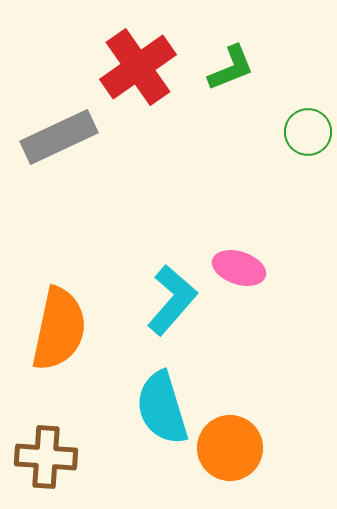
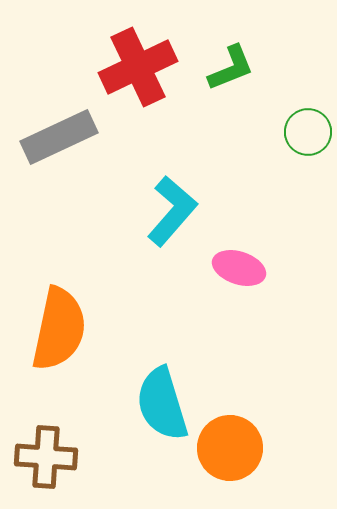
red cross: rotated 10 degrees clockwise
cyan L-shape: moved 89 px up
cyan semicircle: moved 4 px up
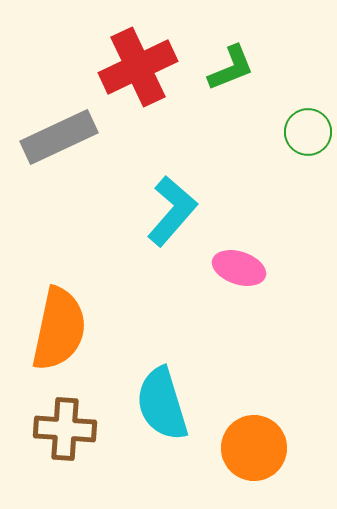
orange circle: moved 24 px right
brown cross: moved 19 px right, 28 px up
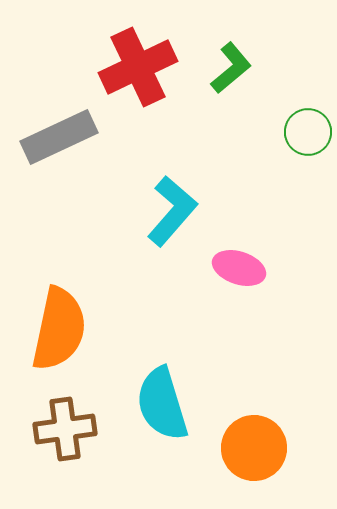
green L-shape: rotated 18 degrees counterclockwise
brown cross: rotated 12 degrees counterclockwise
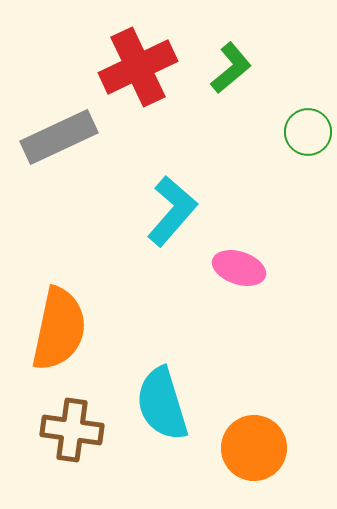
brown cross: moved 7 px right, 1 px down; rotated 16 degrees clockwise
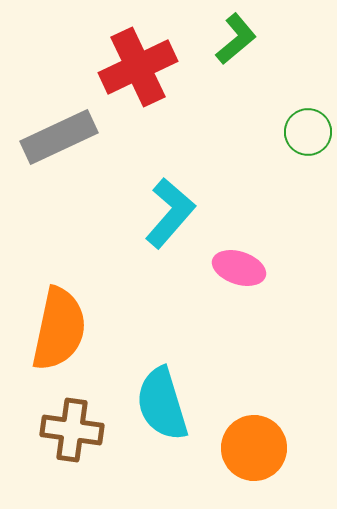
green L-shape: moved 5 px right, 29 px up
cyan L-shape: moved 2 px left, 2 px down
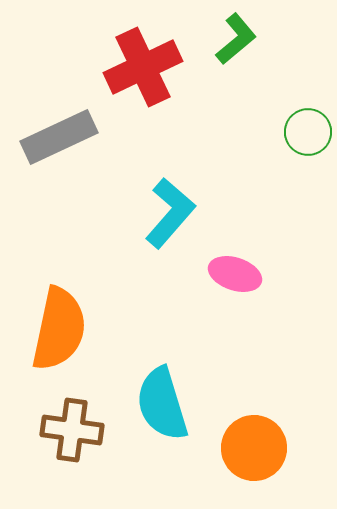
red cross: moved 5 px right
pink ellipse: moved 4 px left, 6 px down
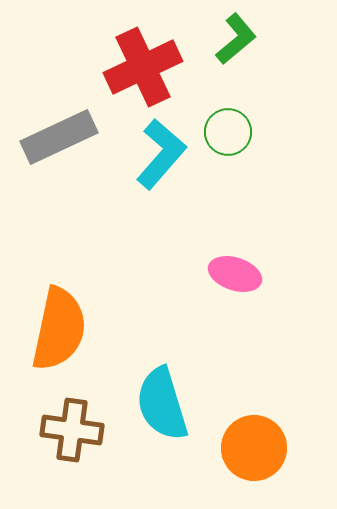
green circle: moved 80 px left
cyan L-shape: moved 9 px left, 59 px up
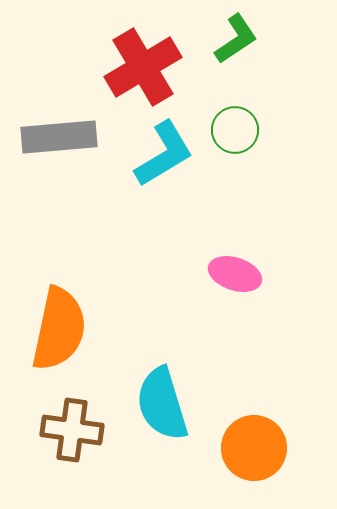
green L-shape: rotated 6 degrees clockwise
red cross: rotated 6 degrees counterclockwise
green circle: moved 7 px right, 2 px up
gray rectangle: rotated 20 degrees clockwise
cyan L-shape: moved 3 px right; rotated 18 degrees clockwise
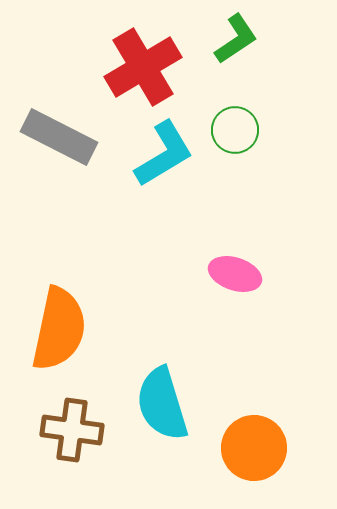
gray rectangle: rotated 32 degrees clockwise
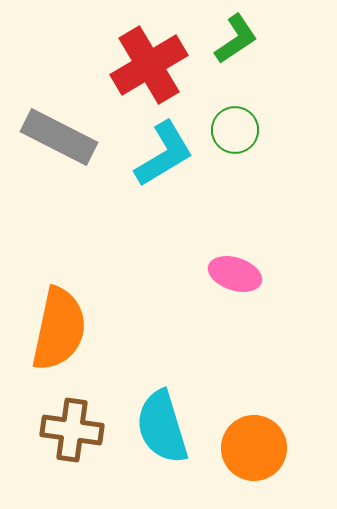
red cross: moved 6 px right, 2 px up
cyan semicircle: moved 23 px down
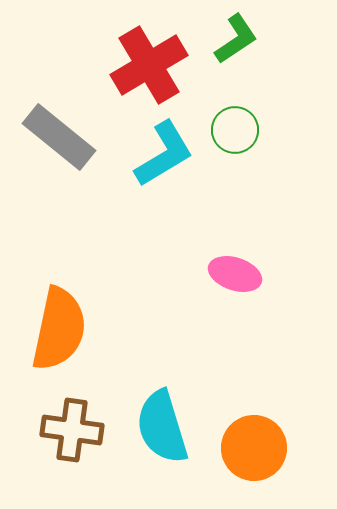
gray rectangle: rotated 12 degrees clockwise
